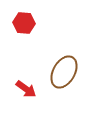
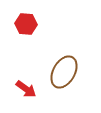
red hexagon: moved 2 px right, 1 px down
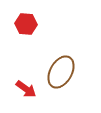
brown ellipse: moved 3 px left
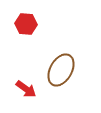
brown ellipse: moved 2 px up
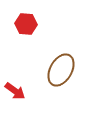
red arrow: moved 11 px left, 2 px down
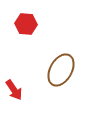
red arrow: moved 1 px left, 1 px up; rotated 20 degrees clockwise
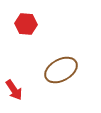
brown ellipse: rotated 32 degrees clockwise
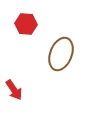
brown ellipse: moved 16 px up; rotated 40 degrees counterclockwise
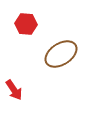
brown ellipse: rotated 36 degrees clockwise
